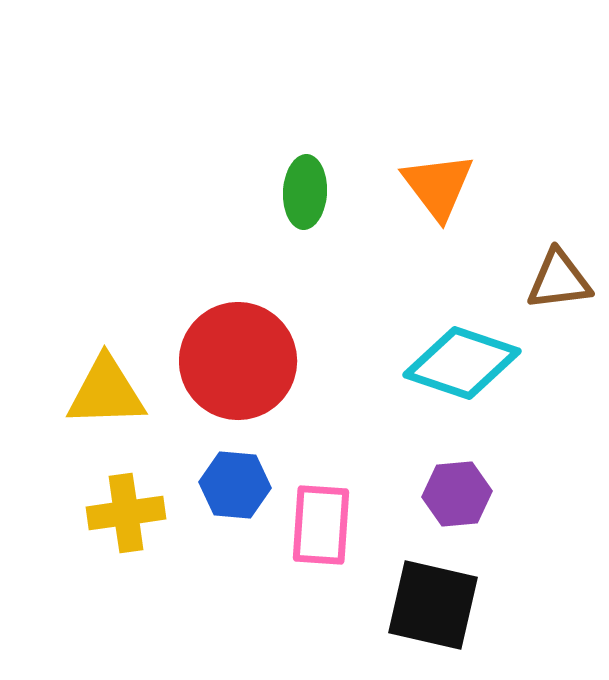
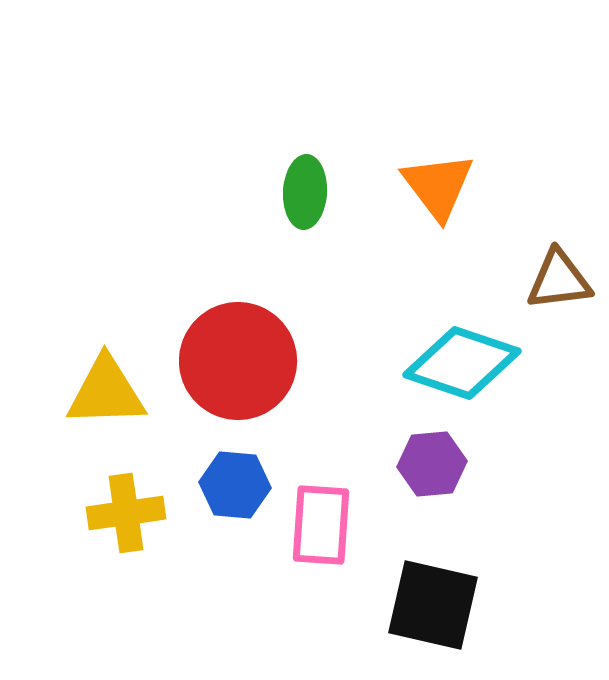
purple hexagon: moved 25 px left, 30 px up
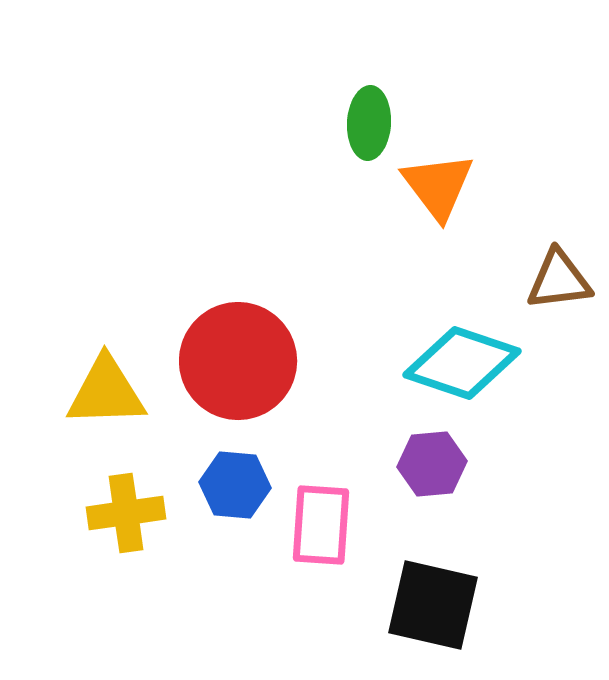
green ellipse: moved 64 px right, 69 px up
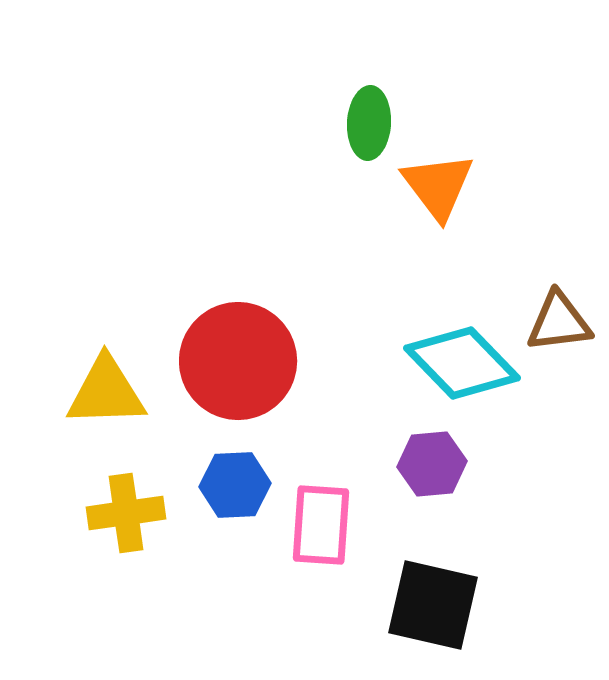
brown triangle: moved 42 px down
cyan diamond: rotated 27 degrees clockwise
blue hexagon: rotated 8 degrees counterclockwise
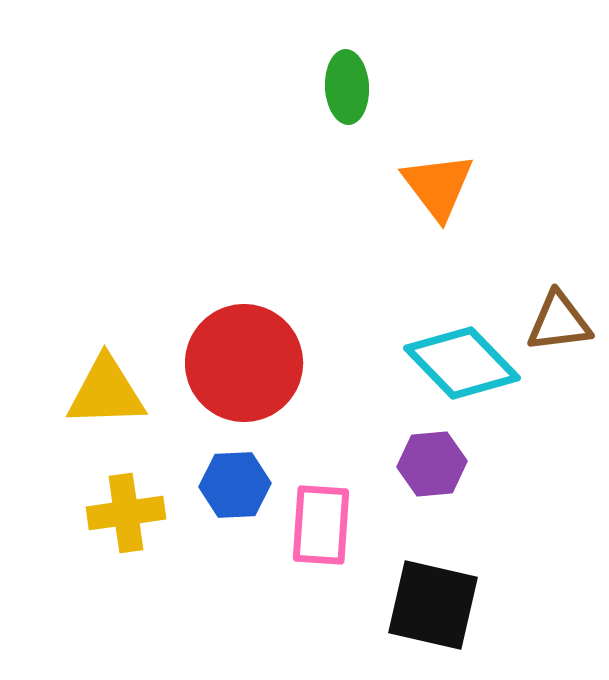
green ellipse: moved 22 px left, 36 px up; rotated 6 degrees counterclockwise
red circle: moved 6 px right, 2 px down
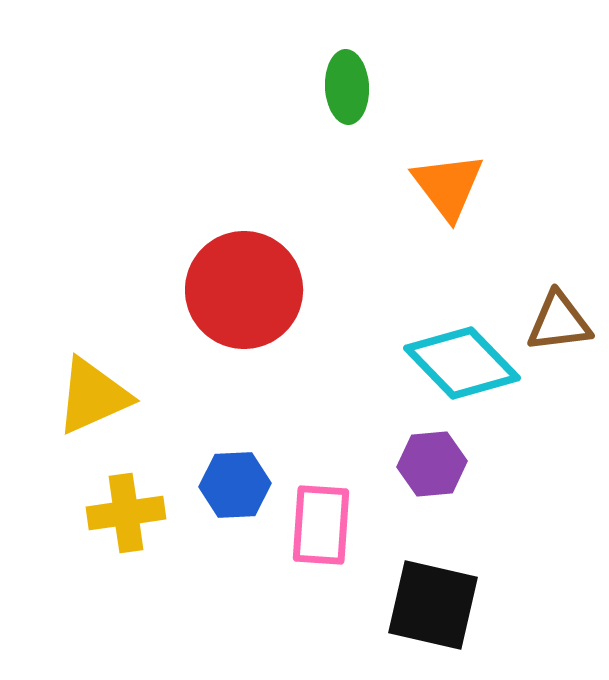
orange triangle: moved 10 px right
red circle: moved 73 px up
yellow triangle: moved 13 px left, 4 px down; rotated 22 degrees counterclockwise
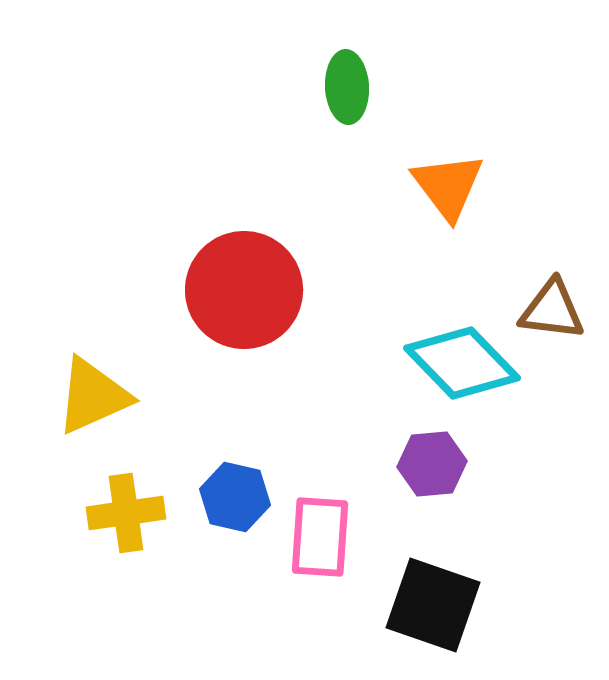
brown triangle: moved 7 px left, 12 px up; rotated 14 degrees clockwise
blue hexagon: moved 12 px down; rotated 16 degrees clockwise
pink rectangle: moved 1 px left, 12 px down
black square: rotated 6 degrees clockwise
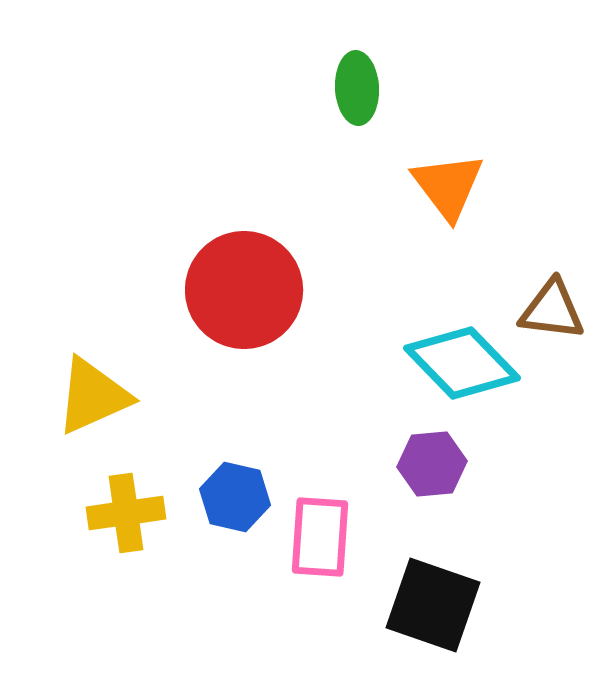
green ellipse: moved 10 px right, 1 px down
